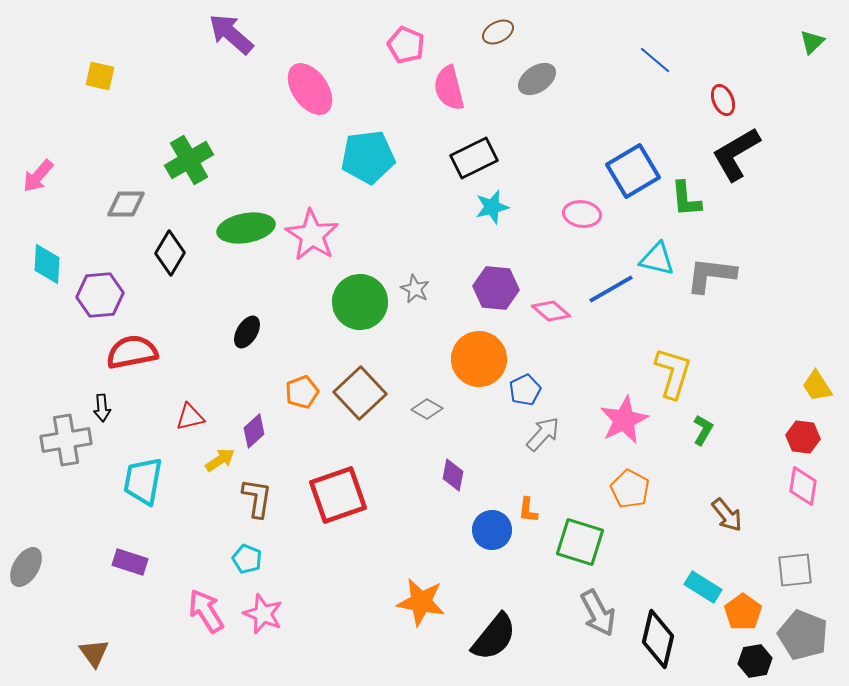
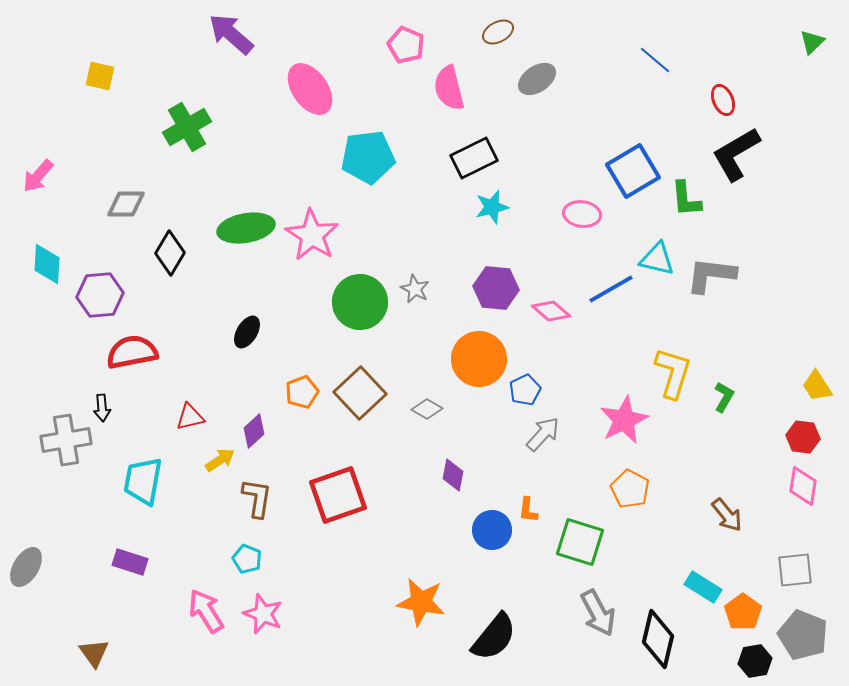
green cross at (189, 160): moved 2 px left, 33 px up
green L-shape at (703, 430): moved 21 px right, 33 px up
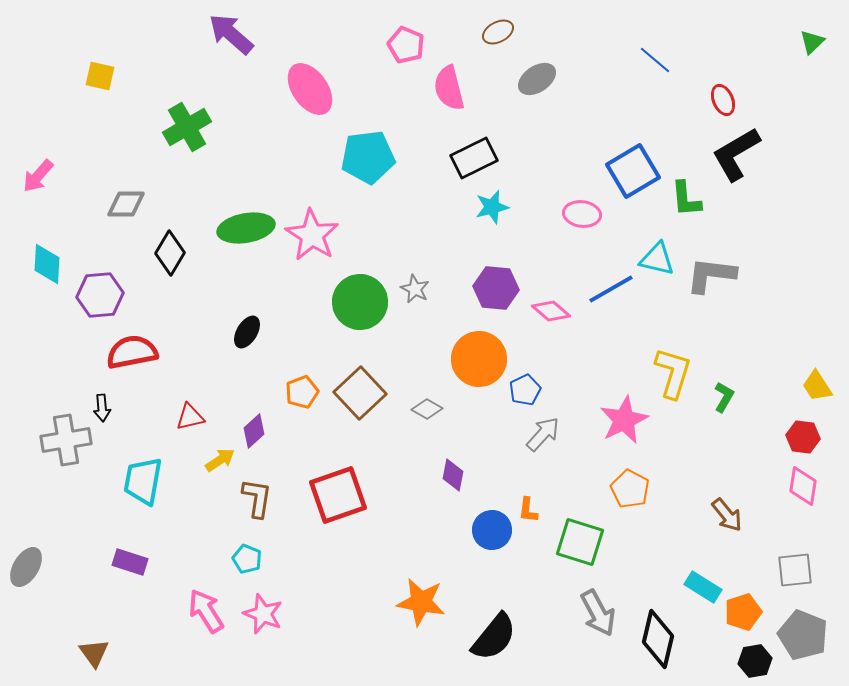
orange pentagon at (743, 612): rotated 18 degrees clockwise
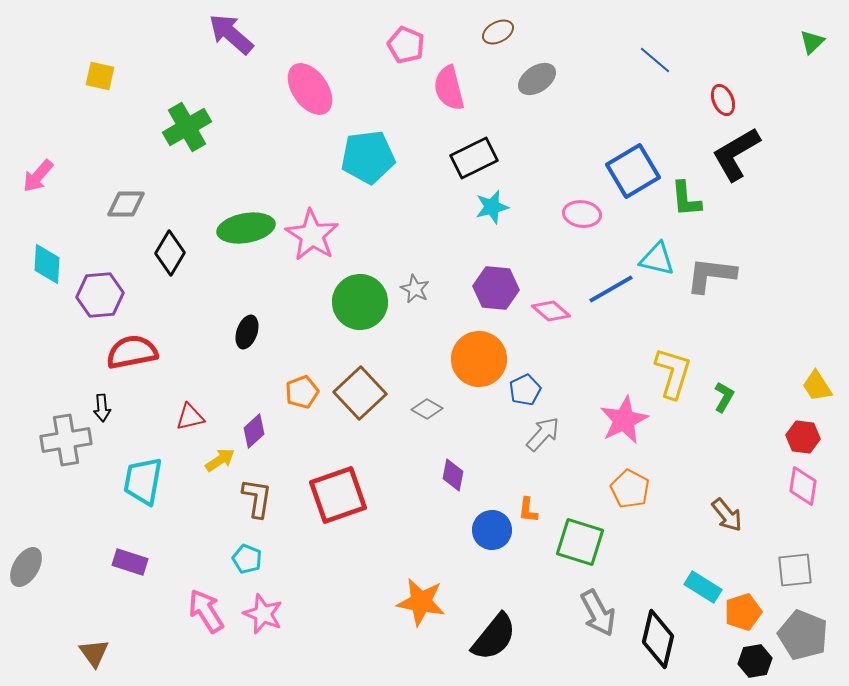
black ellipse at (247, 332): rotated 12 degrees counterclockwise
